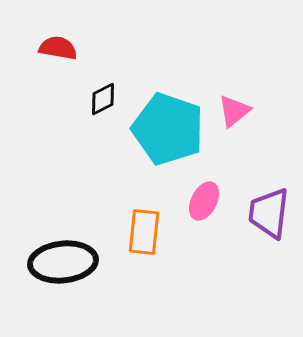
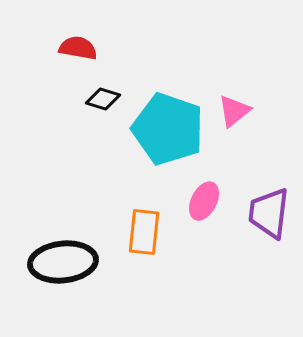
red semicircle: moved 20 px right
black diamond: rotated 44 degrees clockwise
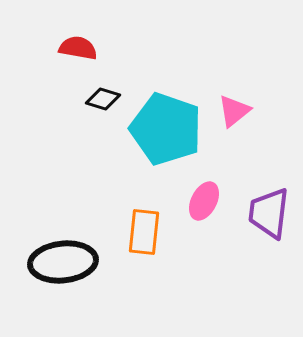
cyan pentagon: moved 2 px left
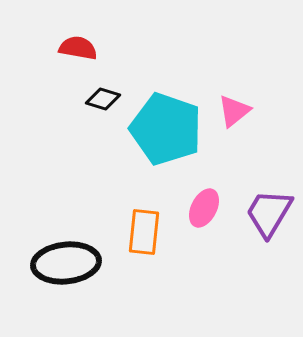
pink ellipse: moved 7 px down
purple trapezoid: rotated 24 degrees clockwise
black ellipse: moved 3 px right, 1 px down
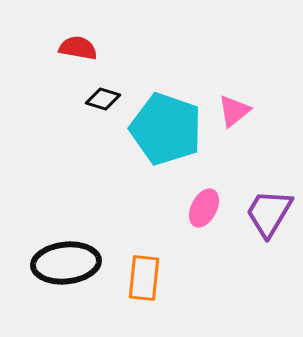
orange rectangle: moved 46 px down
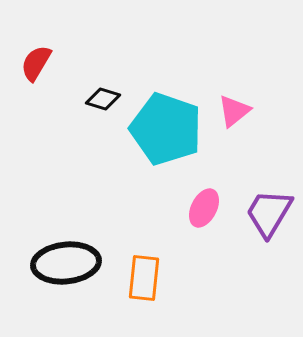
red semicircle: moved 42 px left, 15 px down; rotated 69 degrees counterclockwise
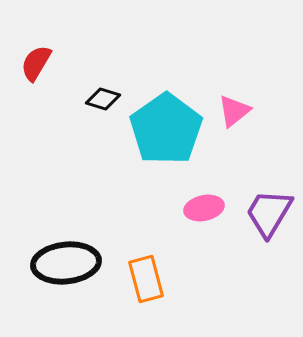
cyan pentagon: rotated 18 degrees clockwise
pink ellipse: rotated 51 degrees clockwise
orange rectangle: moved 2 px right, 1 px down; rotated 21 degrees counterclockwise
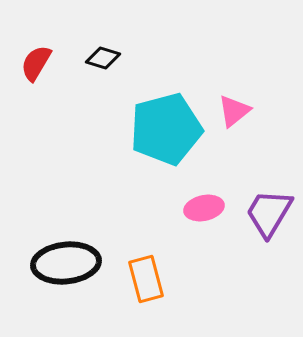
black diamond: moved 41 px up
cyan pentagon: rotated 20 degrees clockwise
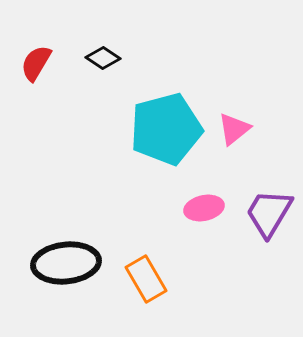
black diamond: rotated 16 degrees clockwise
pink triangle: moved 18 px down
orange rectangle: rotated 15 degrees counterclockwise
